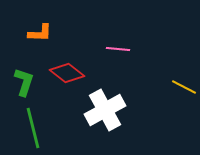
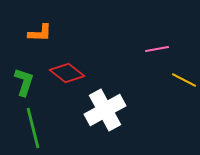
pink line: moved 39 px right; rotated 15 degrees counterclockwise
yellow line: moved 7 px up
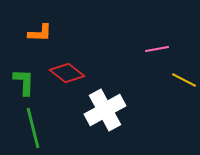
green L-shape: rotated 16 degrees counterclockwise
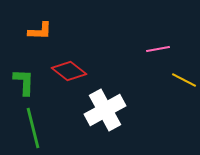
orange L-shape: moved 2 px up
pink line: moved 1 px right
red diamond: moved 2 px right, 2 px up
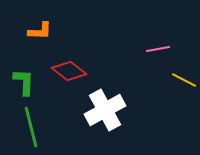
green line: moved 2 px left, 1 px up
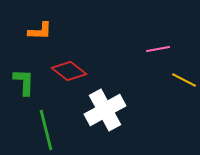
green line: moved 15 px right, 3 px down
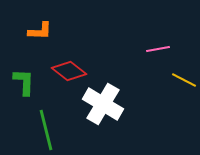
white cross: moved 2 px left, 6 px up; rotated 30 degrees counterclockwise
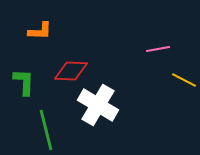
red diamond: moved 2 px right; rotated 36 degrees counterclockwise
white cross: moved 5 px left, 1 px down
